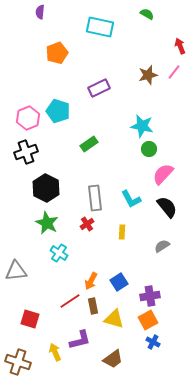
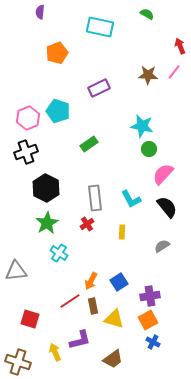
brown star: rotated 18 degrees clockwise
green star: rotated 15 degrees clockwise
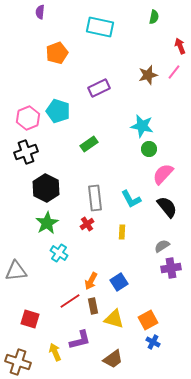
green semicircle: moved 7 px right, 3 px down; rotated 72 degrees clockwise
brown star: rotated 18 degrees counterclockwise
purple cross: moved 21 px right, 28 px up
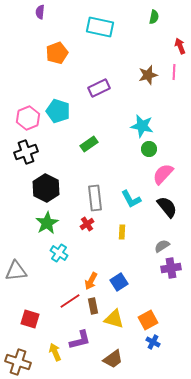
pink line: rotated 35 degrees counterclockwise
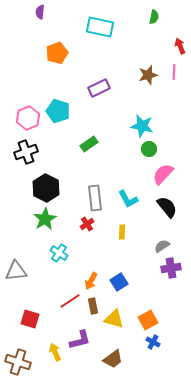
cyan L-shape: moved 3 px left
green star: moved 2 px left, 4 px up
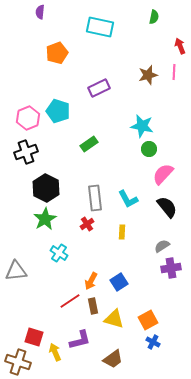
red square: moved 4 px right, 18 px down
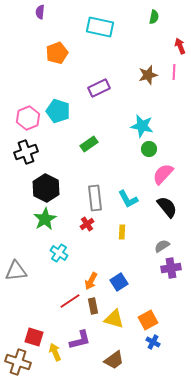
brown trapezoid: moved 1 px right, 1 px down
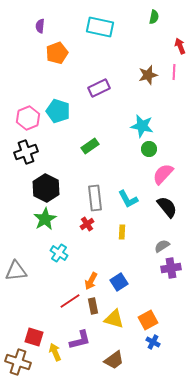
purple semicircle: moved 14 px down
green rectangle: moved 1 px right, 2 px down
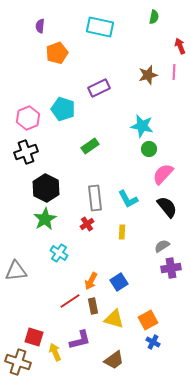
cyan pentagon: moved 5 px right, 2 px up
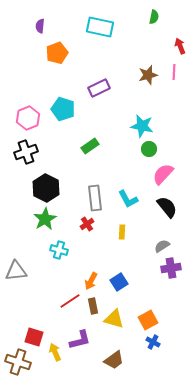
cyan cross: moved 3 px up; rotated 18 degrees counterclockwise
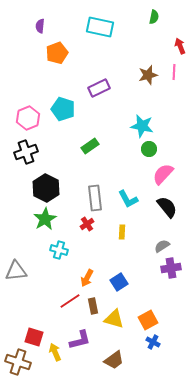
orange arrow: moved 4 px left, 3 px up
